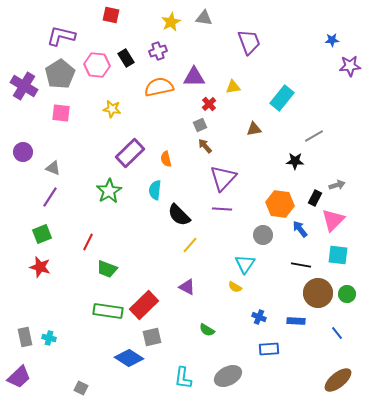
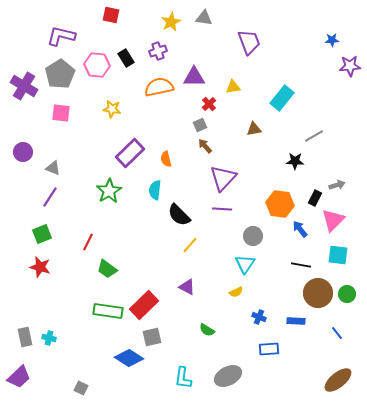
gray circle at (263, 235): moved 10 px left, 1 px down
green trapezoid at (107, 269): rotated 15 degrees clockwise
yellow semicircle at (235, 287): moved 1 px right, 5 px down; rotated 56 degrees counterclockwise
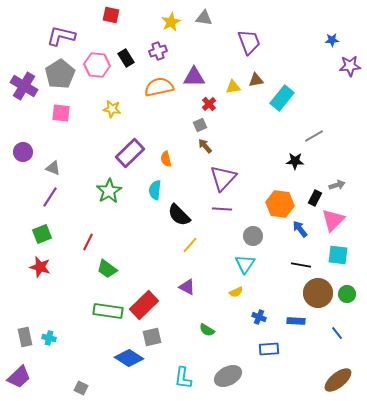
brown triangle at (254, 129): moved 2 px right, 49 px up
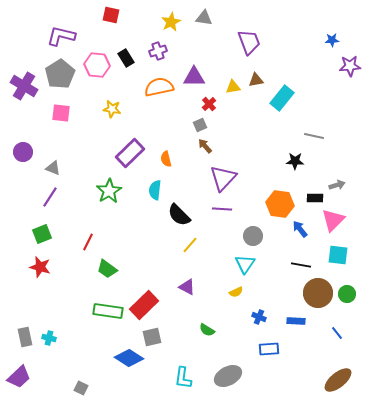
gray line at (314, 136): rotated 42 degrees clockwise
black rectangle at (315, 198): rotated 63 degrees clockwise
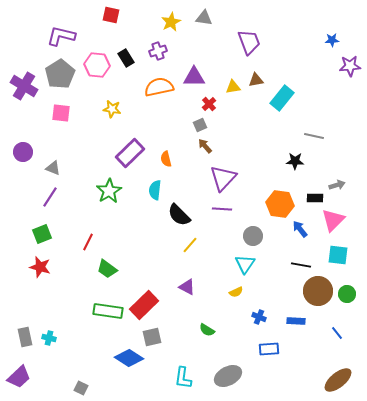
brown circle at (318, 293): moved 2 px up
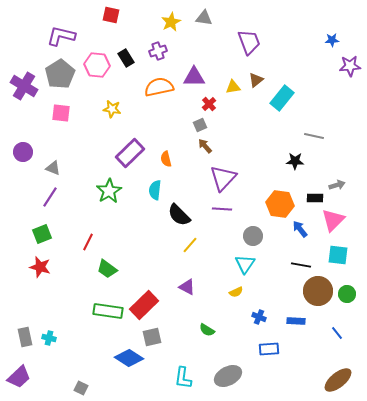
brown triangle at (256, 80): rotated 28 degrees counterclockwise
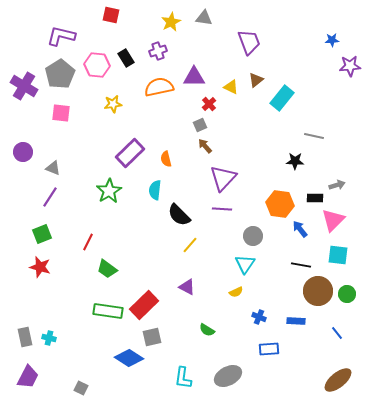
yellow triangle at (233, 87): moved 2 px left; rotated 35 degrees clockwise
yellow star at (112, 109): moved 1 px right, 5 px up; rotated 18 degrees counterclockwise
purple trapezoid at (19, 377): moved 9 px right; rotated 20 degrees counterclockwise
